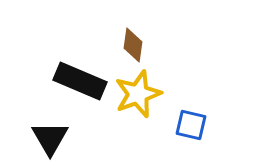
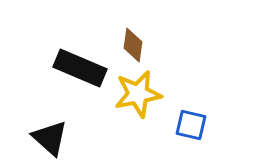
black rectangle: moved 13 px up
yellow star: rotated 9 degrees clockwise
black triangle: rotated 18 degrees counterclockwise
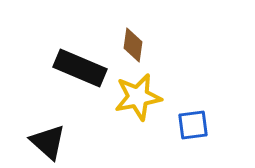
yellow star: moved 3 px down
blue square: moved 2 px right; rotated 20 degrees counterclockwise
black triangle: moved 2 px left, 4 px down
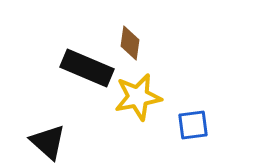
brown diamond: moved 3 px left, 2 px up
black rectangle: moved 7 px right
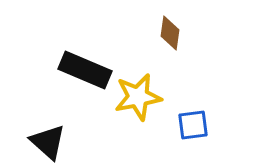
brown diamond: moved 40 px right, 10 px up
black rectangle: moved 2 px left, 2 px down
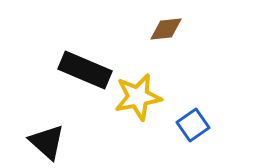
brown diamond: moved 4 px left, 4 px up; rotated 76 degrees clockwise
blue square: rotated 28 degrees counterclockwise
black triangle: moved 1 px left
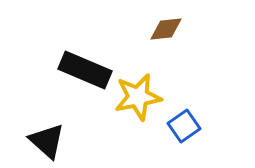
blue square: moved 9 px left, 1 px down
black triangle: moved 1 px up
